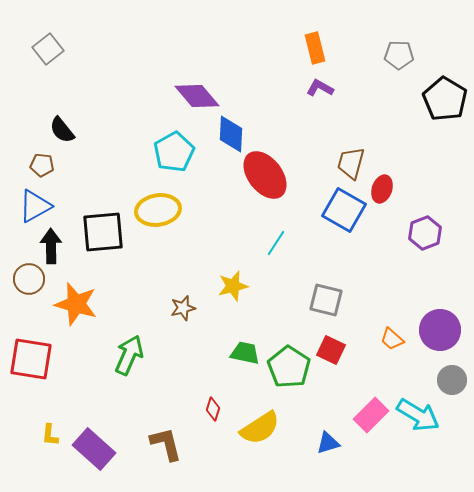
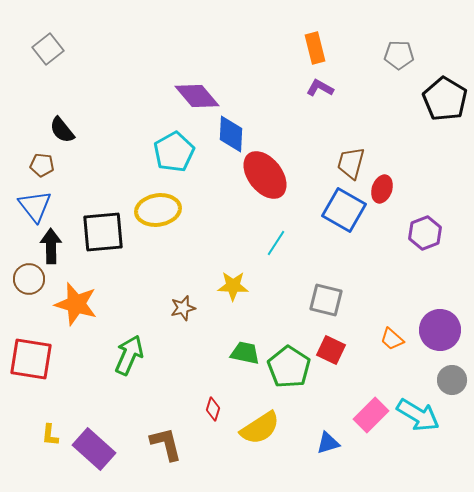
blue triangle at (35, 206): rotated 39 degrees counterclockwise
yellow star at (233, 286): rotated 16 degrees clockwise
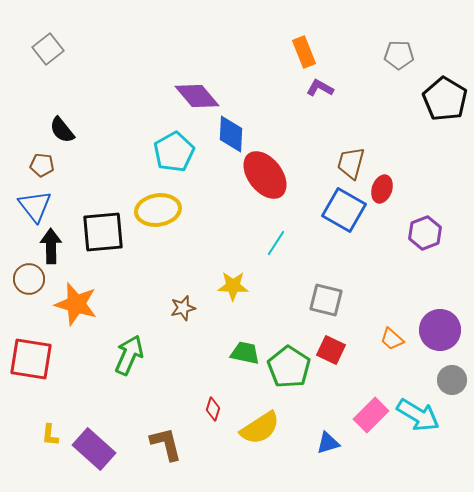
orange rectangle at (315, 48): moved 11 px left, 4 px down; rotated 8 degrees counterclockwise
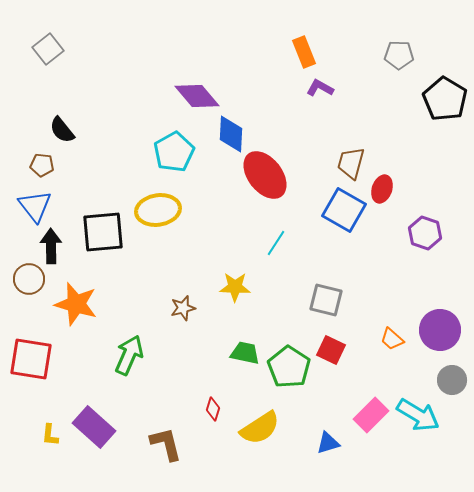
purple hexagon at (425, 233): rotated 20 degrees counterclockwise
yellow star at (233, 286): moved 2 px right, 1 px down
purple rectangle at (94, 449): moved 22 px up
